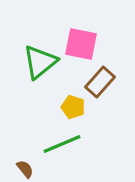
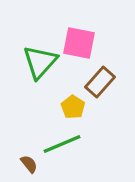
pink square: moved 2 px left, 1 px up
green triangle: rotated 9 degrees counterclockwise
yellow pentagon: rotated 15 degrees clockwise
brown semicircle: moved 4 px right, 5 px up
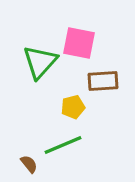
brown rectangle: moved 3 px right, 1 px up; rotated 44 degrees clockwise
yellow pentagon: rotated 25 degrees clockwise
green line: moved 1 px right, 1 px down
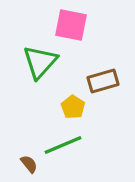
pink square: moved 8 px left, 18 px up
brown rectangle: rotated 12 degrees counterclockwise
yellow pentagon: rotated 25 degrees counterclockwise
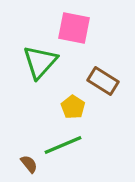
pink square: moved 3 px right, 3 px down
brown rectangle: rotated 48 degrees clockwise
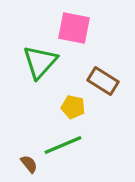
yellow pentagon: rotated 20 degrees counterclockwise
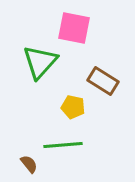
green line: rotated 18 degrees clockwise
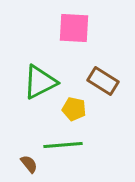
pink square: rotated 8 degrees counterclockwise
green triangle: moved 20 px down; rotated 21 degrees clockwise
yellow pentagon: moved 1 px right, 2 px down
